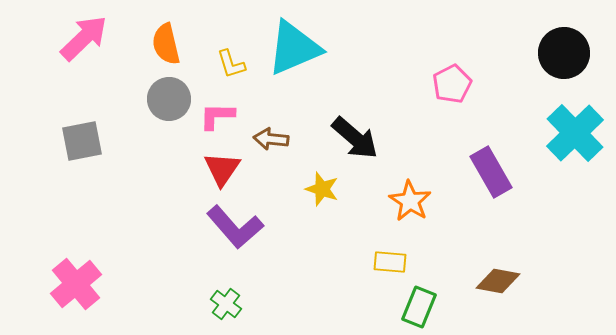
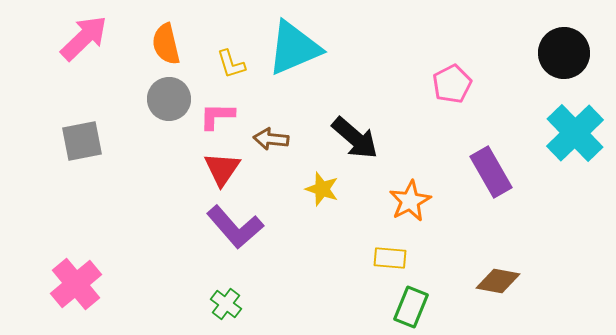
orange star: rotated 12 degrees clockwise
yellow rectangle: moved 4 px up
green rectangle: moved 8 px left
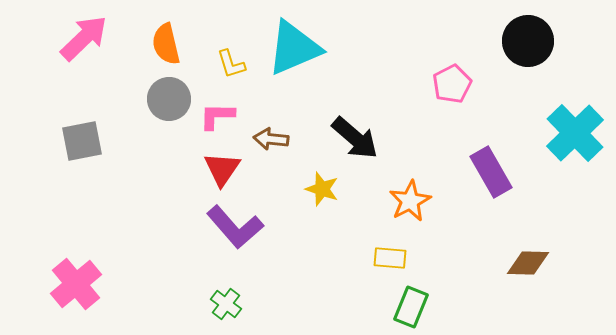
black circle: moved 36 px left, 12 px up
brown diamond: moved 30 px right, 18 px up; rotated 9 degrees counterclockwise
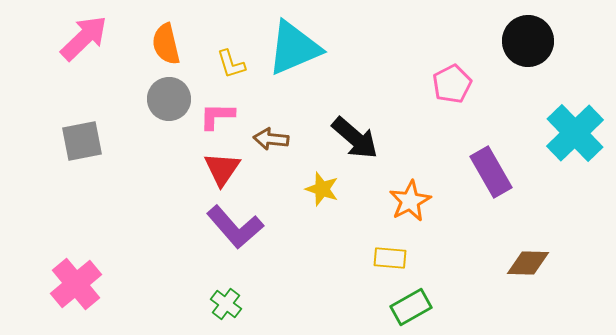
green rectangle: rotated 39 degrees clockwise
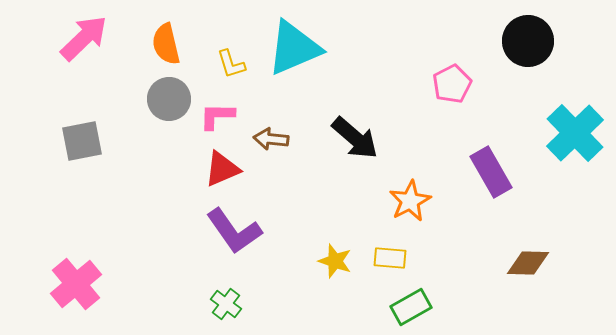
red triangle: rotated 33 degrees clockwise
yellow star: moved 13 px right, 72 px down
purple L-shape: moved 1 px left, 4 px down; rotated 6 degrees clockwise
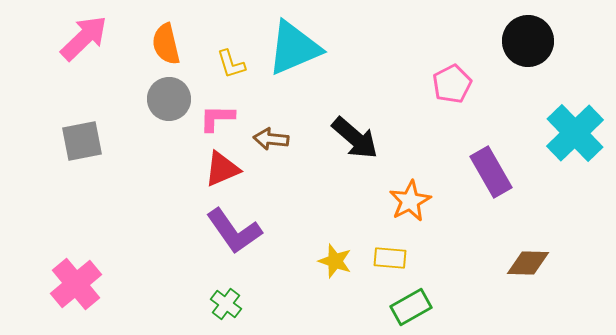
pink L-shape: moved 2 px down
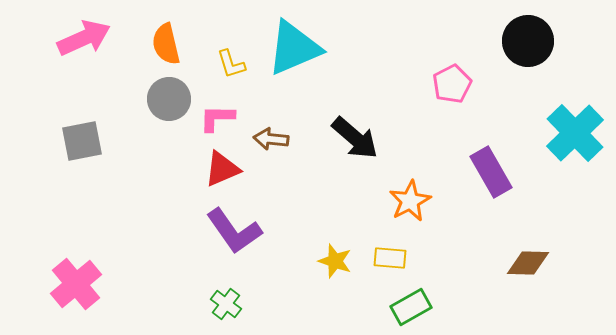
pink arrow: rotated 20 degrees clockwise
